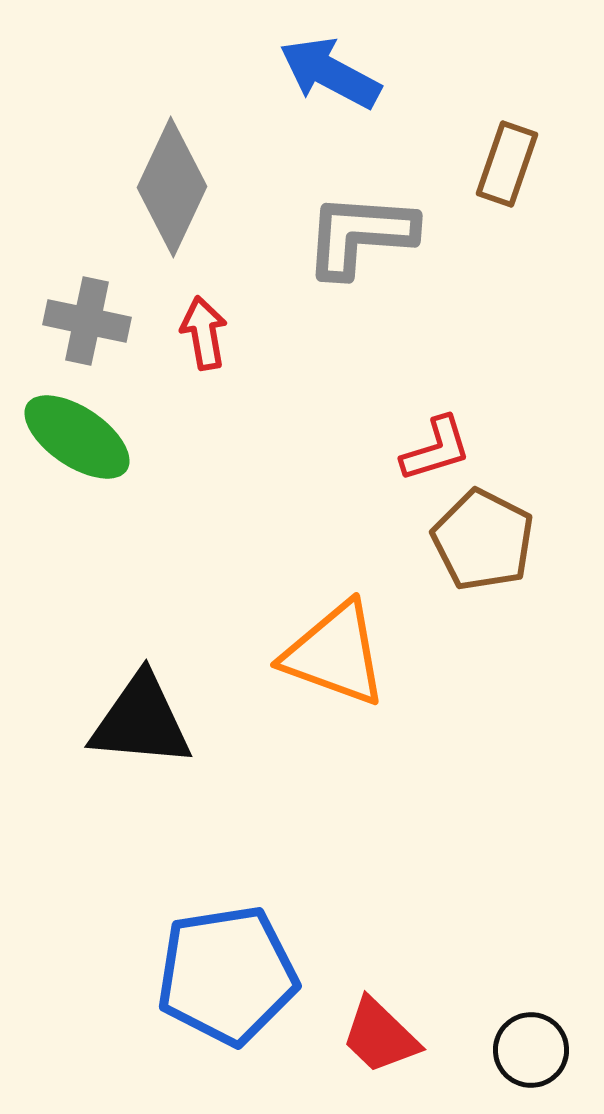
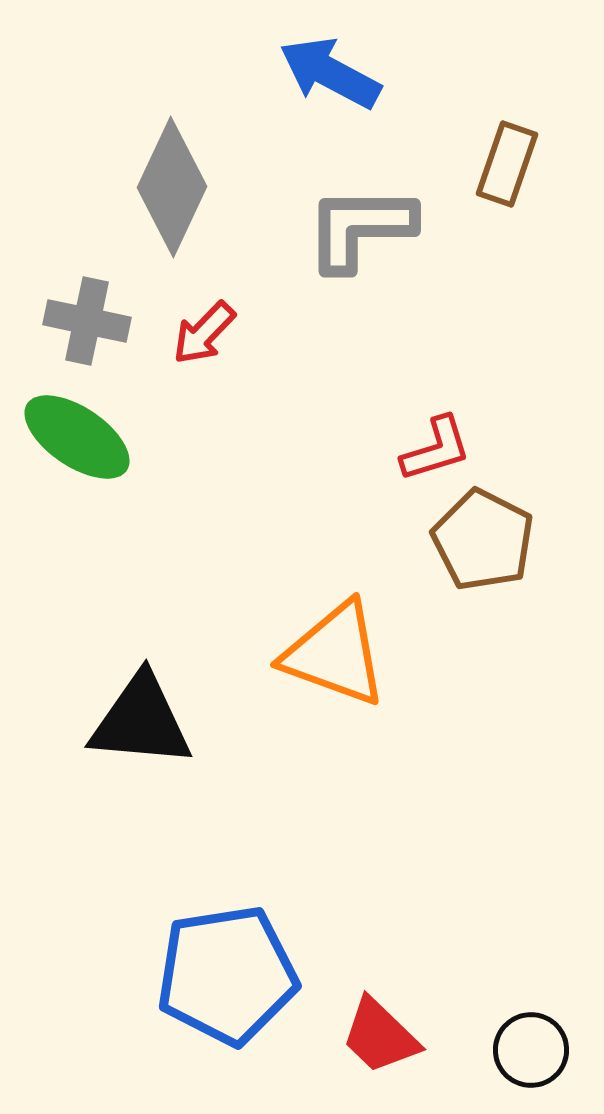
gray L-shape: moved 7 px up; rotated 4 degrees counterclockwise
red arrow: rotated 126 degrees counterclockwise
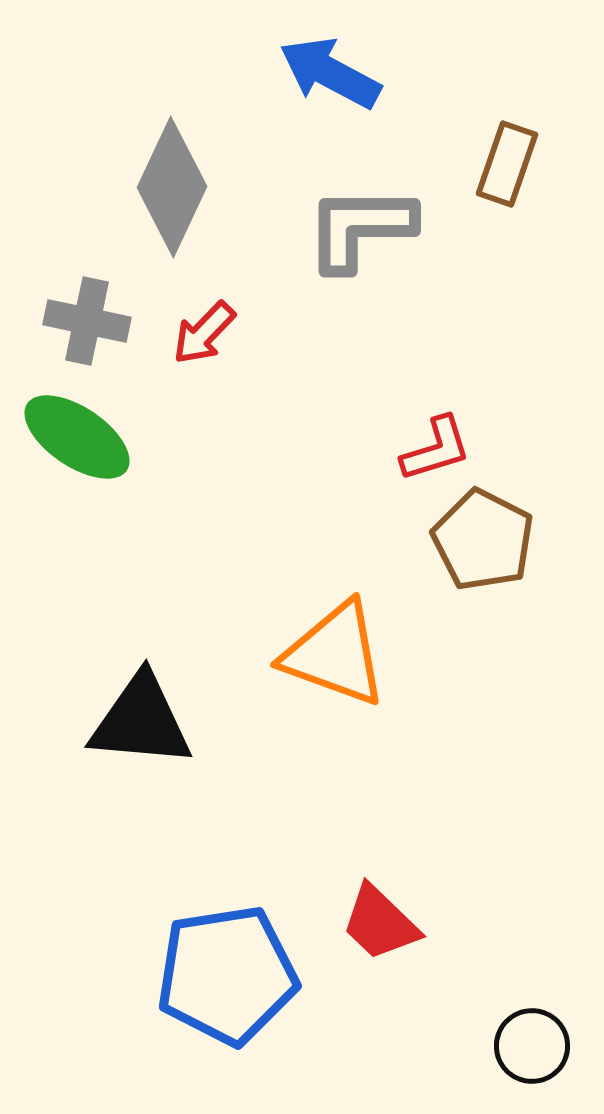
red trapezoid: moved 113 px up
black circle: moved 1 px right, 4 px up
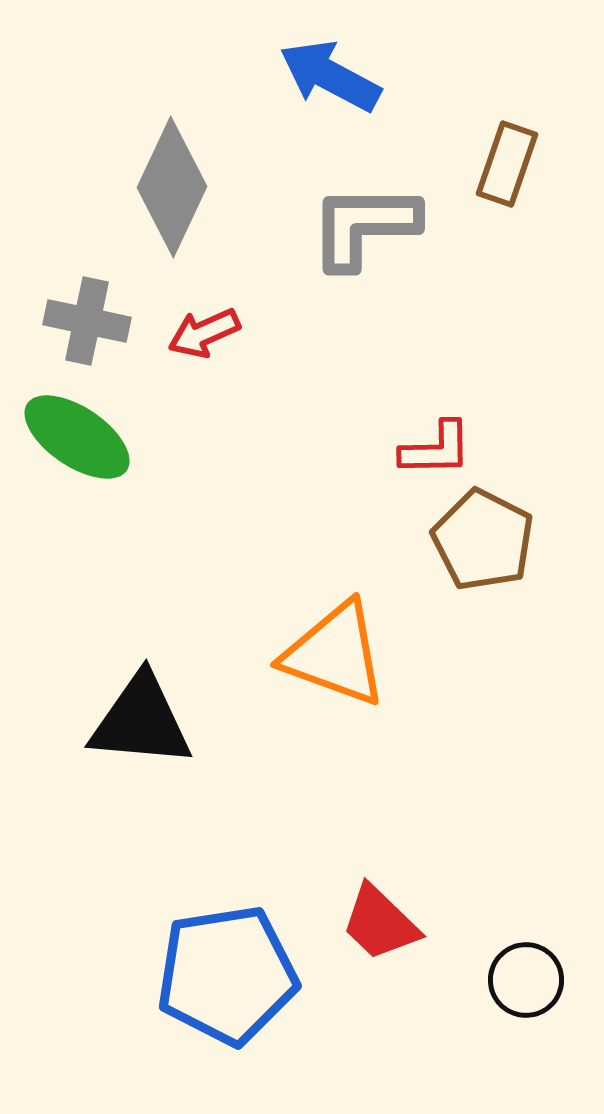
blue arrow: moved 3 px down
gray L-shape: moved 4 px right, 2 px up
red arrow: rotated 22 degrees clockwise
red L-shape: rotated 16 degrees clockwise
black circle: moved 6 px left, 66 px up
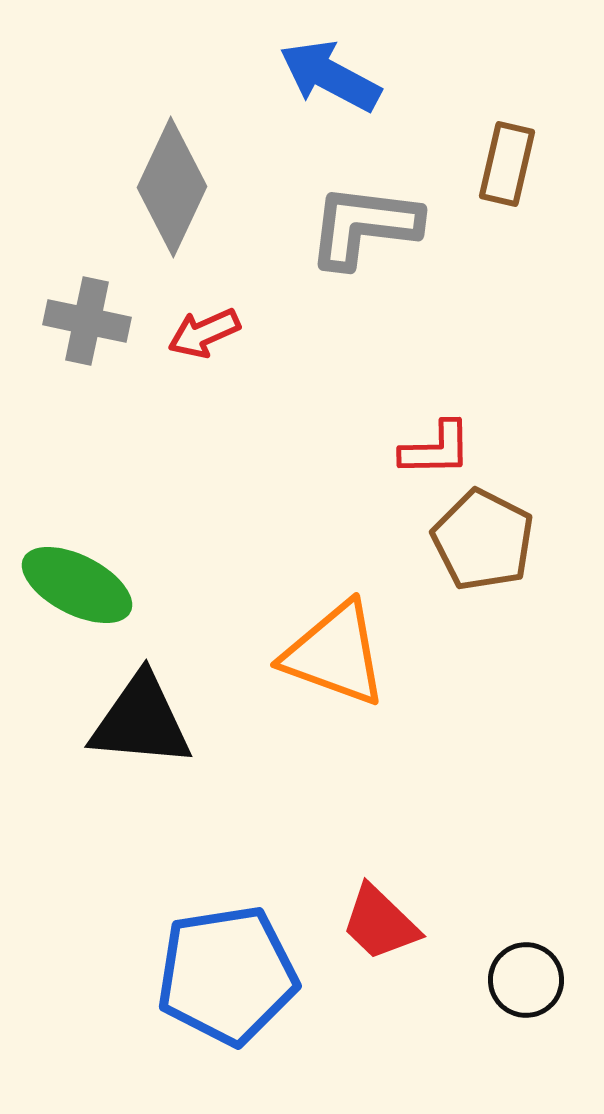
brown rectangle: rotated 6 degrees counterclockwise
gray L-shape: rotated 7 degrees clockwise
green ellipse: moved 148 px down; rotated 7 degrees counterclockwise
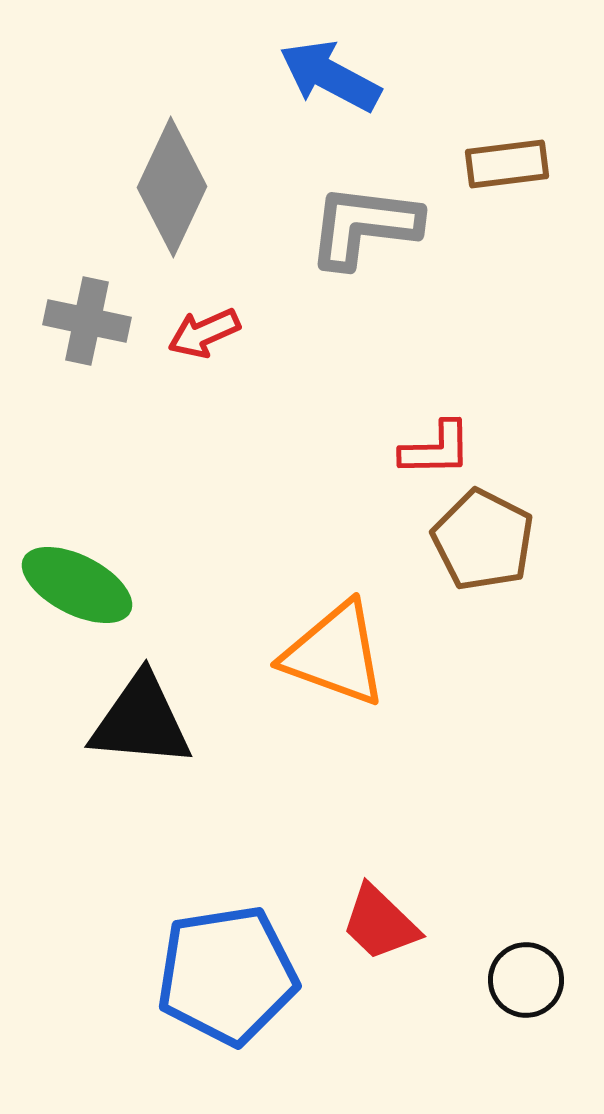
brown rectangle: rotated 70 degrees clockwise
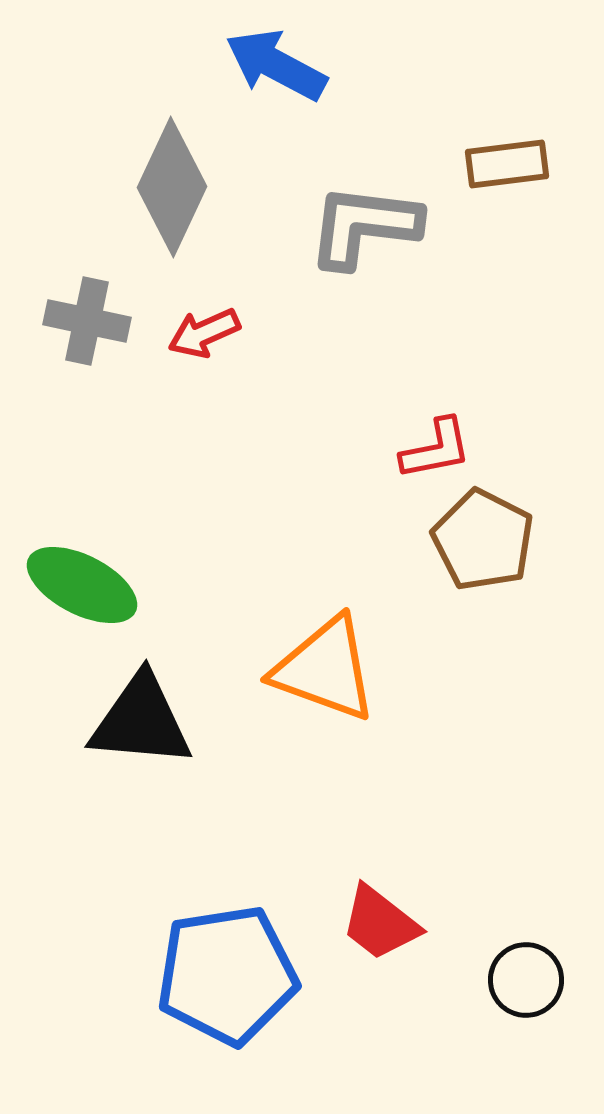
blue arrow: moved 54 px left, 11 px up
red L-shape: rotated 10 degrees counterclockwise
green ellipse: moved 5 px right
orange triangle: moved 10 px left, 15 px down
red trapezoid: rotated 6 degrees counterclockwise
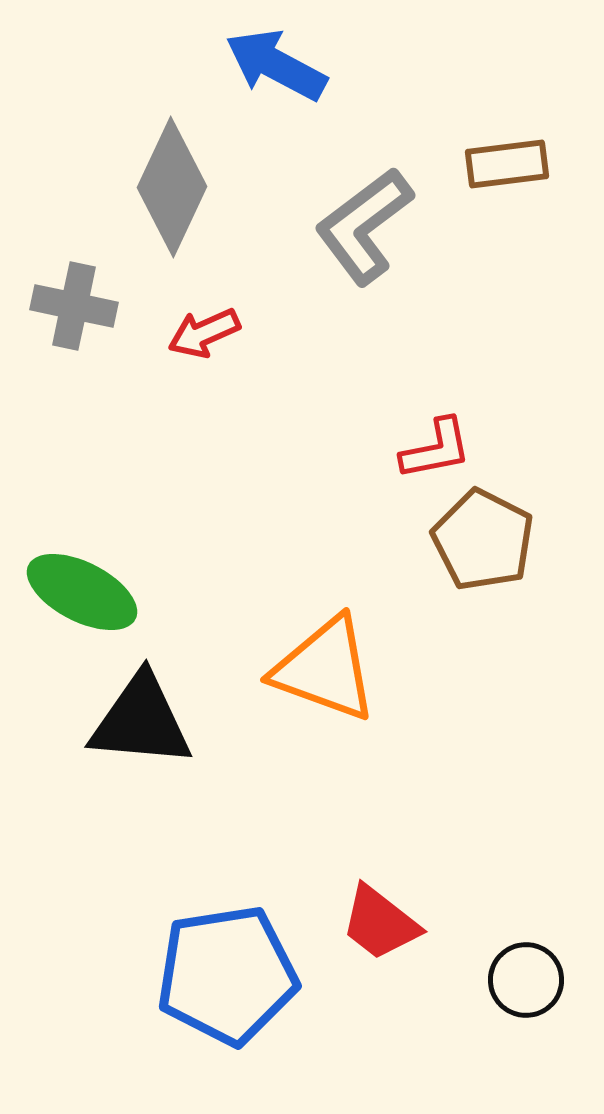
gray L-shape: rotated 44 degrees counterclockwise
gray cross: moved 13 px left, 15 px up
green ellipse: moved 7 px down
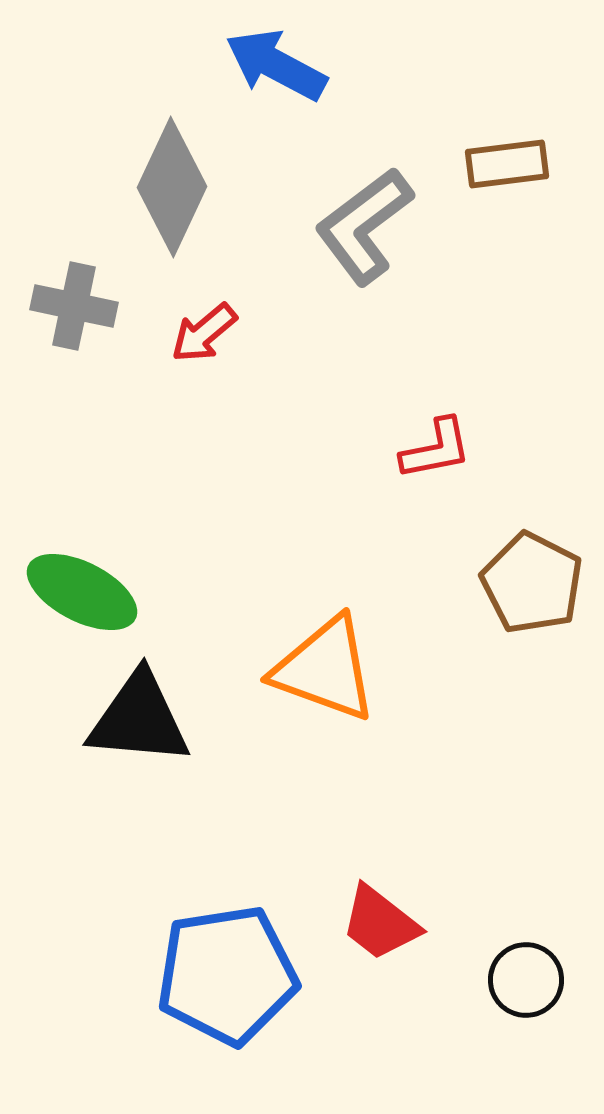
red arrow: rotated 16 degrees counterclockwise
brown pentagon: moved 49 px right, 43 px down
black triangle: moved 2 px left, 2 px up
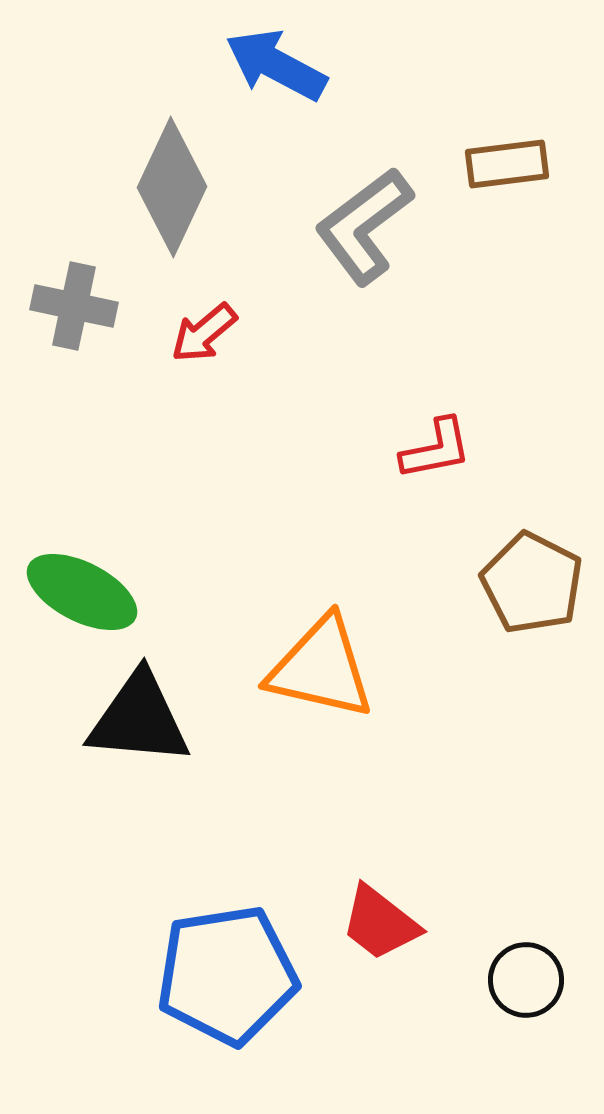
orange triangle: moved 4 px left, 1 px up; rotated 7 degrees counterclockwise
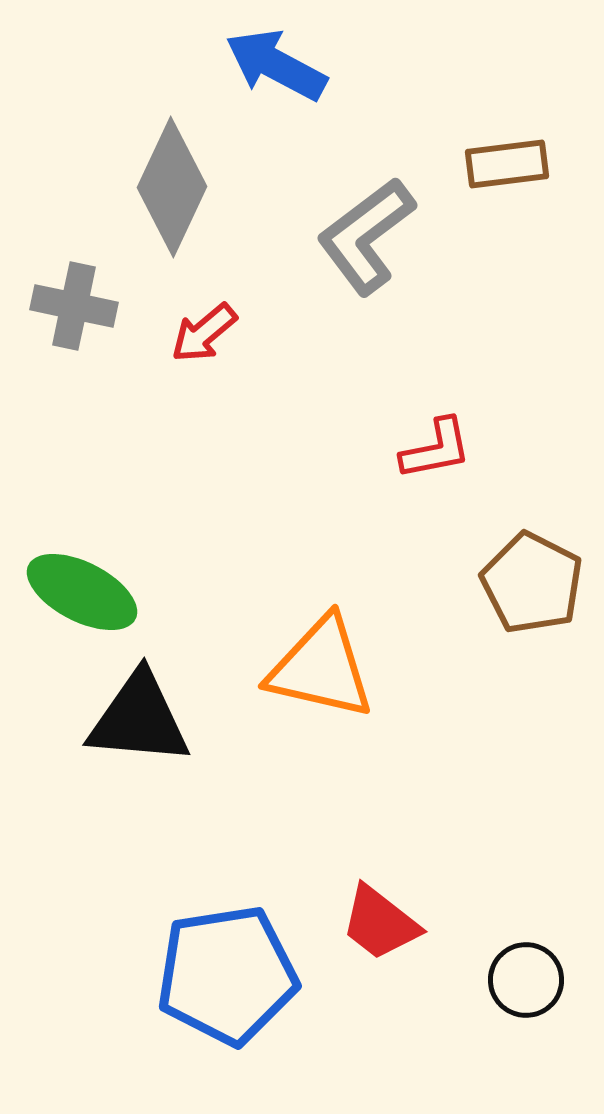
gray L-shape: moved 2 px right, 10 px down
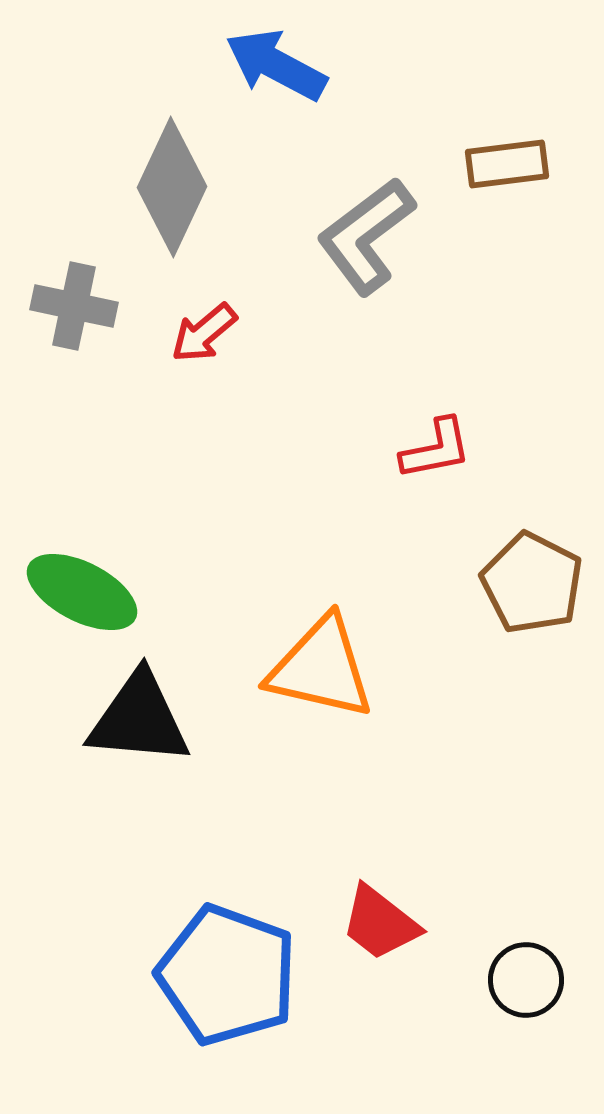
blue pentagon: rotated 29 degrees clockwise
